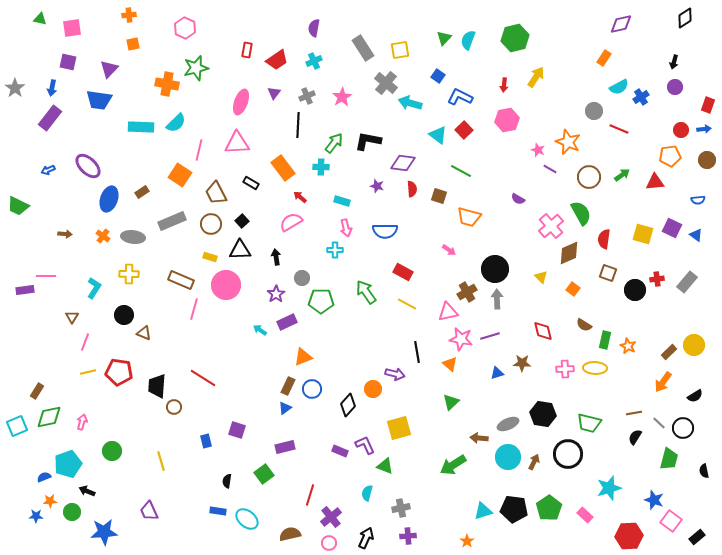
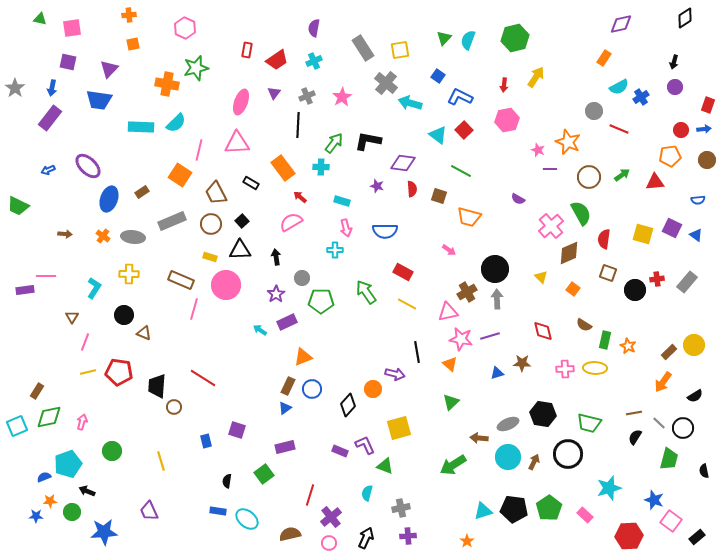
purple line at (550, 169): rotated 32 degrees counterclockwise
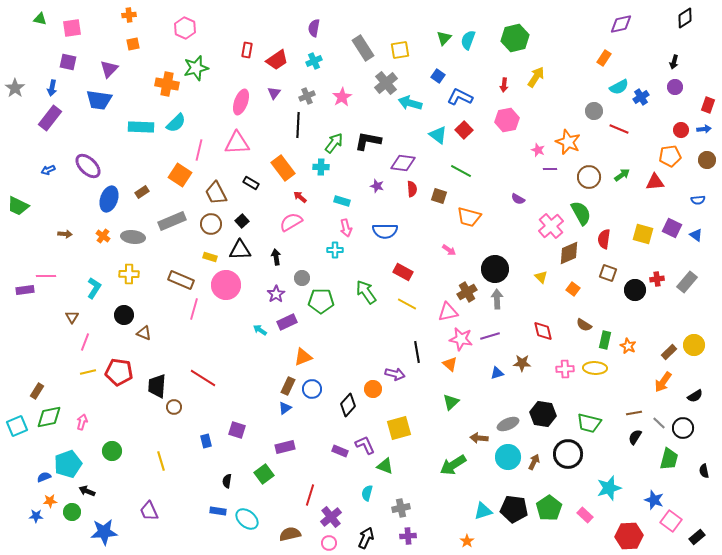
gray cross at (386, 83): rotated 10 degrees clockwise
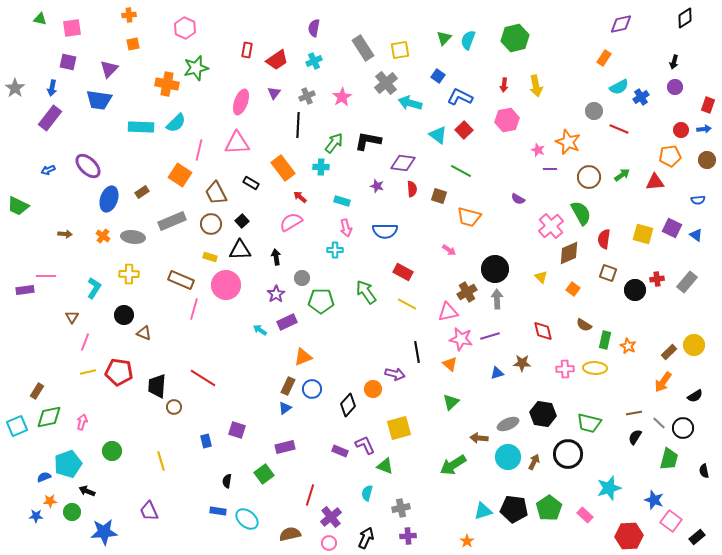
yellow arrow at (536, 77): moved 9 px down; rotated 135 degrees clockwise
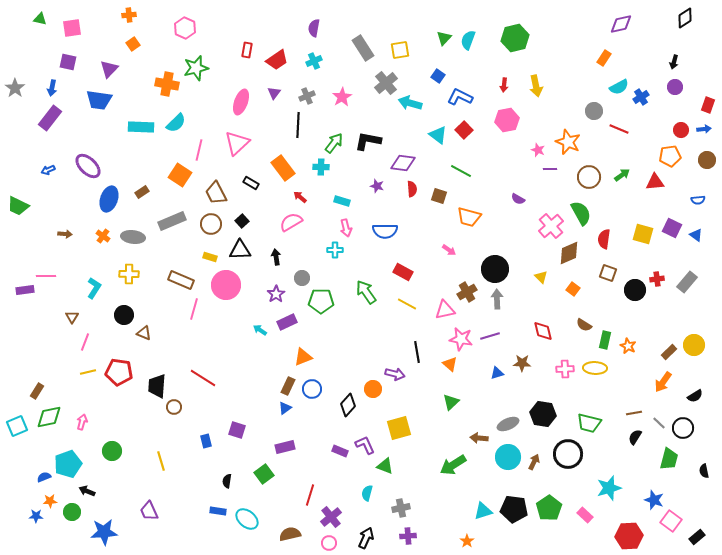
orange square at (133, 44): rotated 24 degrees counterclockwise
pink triangle at (237, 143): rotated 40 degrees counterclockwise
pink triangle at (448, 312): moved 3 px left, 2 px up
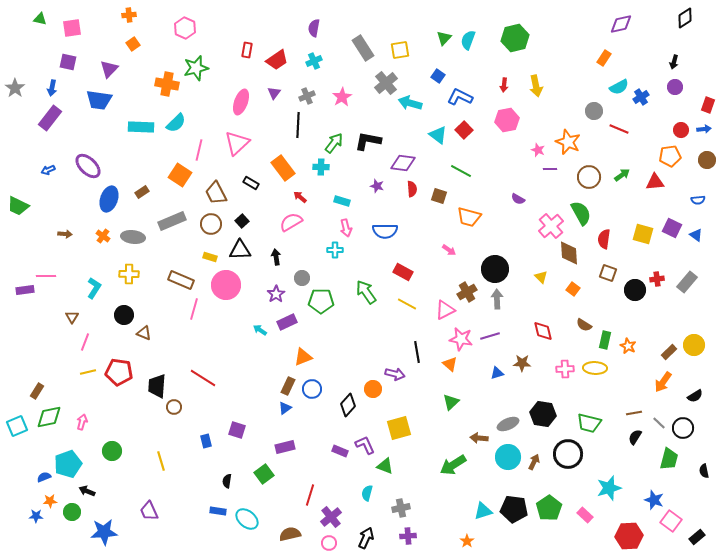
brown diamond at (569, 253): rotated 70 degrees counterclockwise
pink triangle at (445, 310): rotated 15 degrees counterclockwise
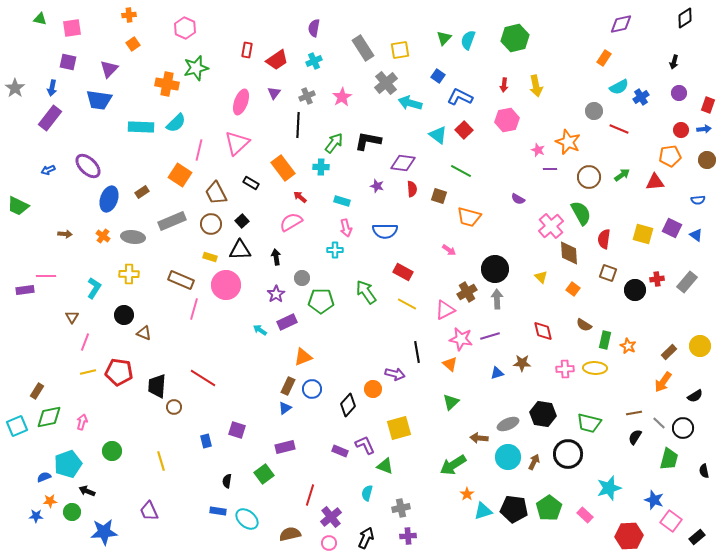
purple circle at (675, 87): moved 4 px right, 6 px down
yellow circle at (694, 345): moved 6 px right, 1 px down
orange star at (467, 541): moved 47 px up
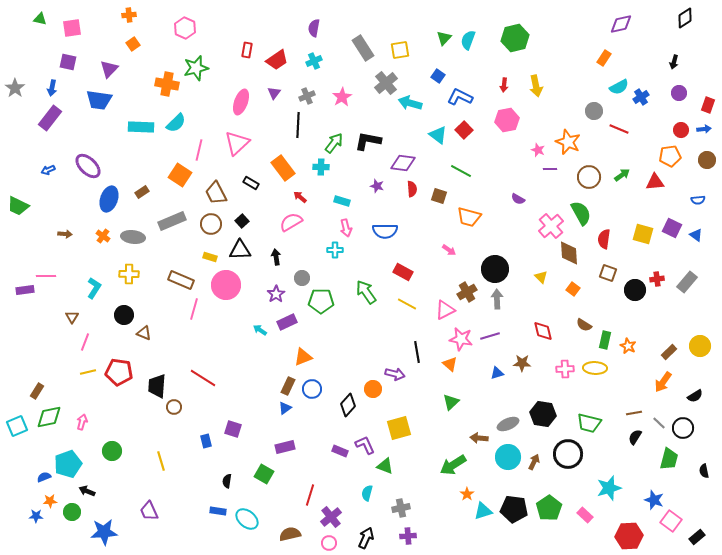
purple square at (237, 430): moved 4 px left, 1 px up
green square at (264, 474): rotated 24 degrees counterclockwise
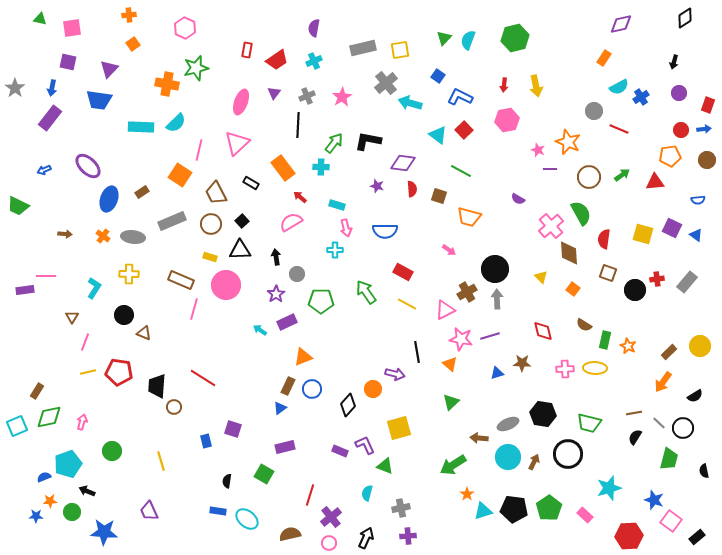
gray rectangle at (363, 48): rotated 70 degrees counterclockwise
blue arrow at (48, 170): moved 4 px left
cyan rectangle at (342, 201): moved 5 px left, 4 px down
gray circle at (302, 278): moved 5 px left, 4 px up
blue triangle at (285, 408): moved 5 px left
blue star at (104, 532): rotated 8 degrees clockwise
